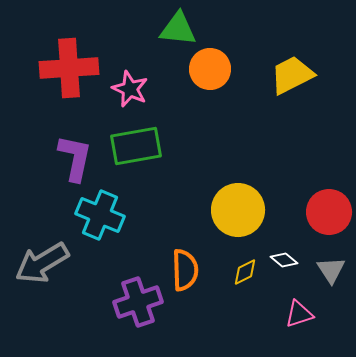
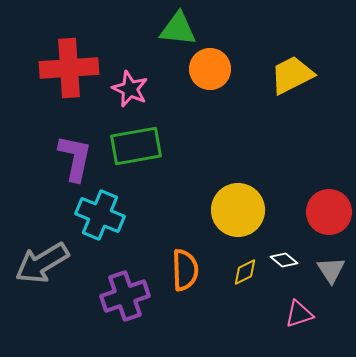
purple cross: moved 13 px left, 6 px up
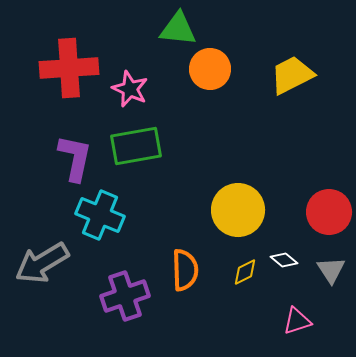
pink triangle: moved 2 px left, 7 px down
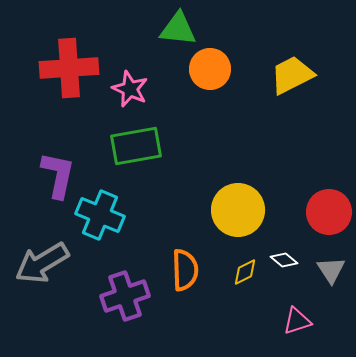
purple L-shape: moved 17 px left, 17 px down
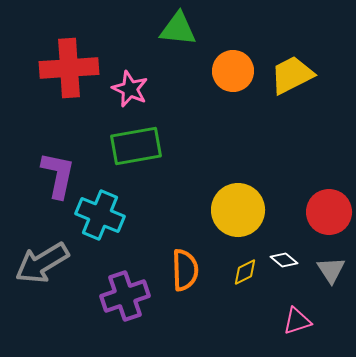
orange circle: moved 23 px right, 2 px down
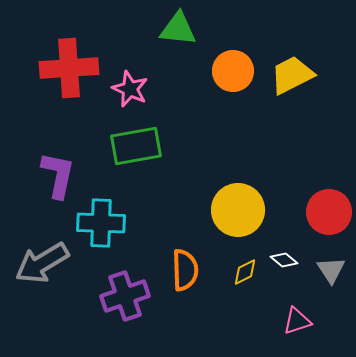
cyan cross: moved 1 px right, 8 px down; rotated 21 degrees counterclockwise
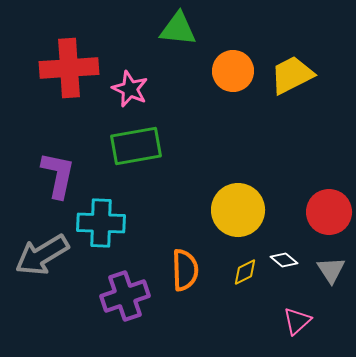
gray arrow: moved 8 px up
pink triangle: rotated 24 degrees counterclockwise
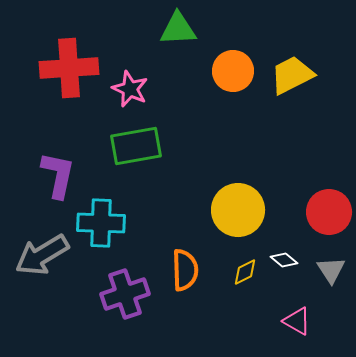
green triangle: rotated 9 degrees counterclockwise
purple cross: moved 2 px up
pink triangle: rotated 48 degrees counterclockwise
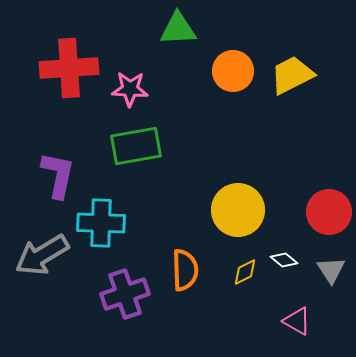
pink star: rotated 21 degrees counterclockwise
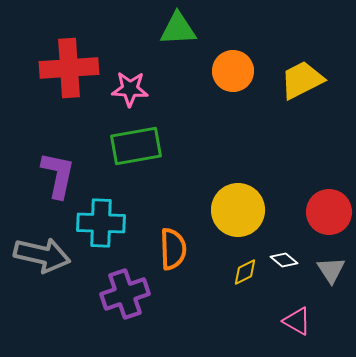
yellow trapezoid: moved 10 px right, 5 px down
gray arrow: rotated 136 degrees counterclockwise
orange semicircle: moved 12 px left, 21 px up
